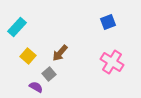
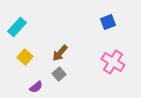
yellow square: moved 3 px left, 1 px down
pink cross: moved 1 px right
gray square: moved 10 px right
purple semicircle: rotated 112 degrees clockwise
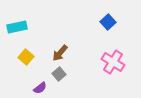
blue square: rotated 21 degrees counterclockwise
cyan rectangle: rotated 36 degrees clockwise
yellow square: moved 1 px right
purple semicircle: moved 4 px right, 1 px down
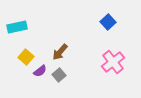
brown arrow: moved 1 px up
pink cross: rotated 20 degrees clockwise
gray square: moved 1 px down
purple semicircle: moved 17 px up
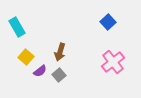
cyan rectangle: rotated 72 degrees clockwise
brown arrow: rotated 24 degrees counterclockwise
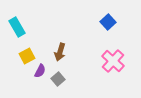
yellow square: moved 1 px right, 1 px up; rotated 21 degrees clockwise
pink cross: moved 1 px up; rotated 10 degrees counterclockwise
purple semicircle: rotated 24 degrees counterclockwise
gray square: moved 1 px left, 4 px down
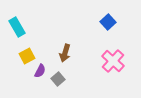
brown arrow: moved 5 px right, 1 px down
